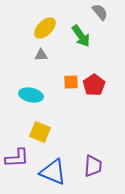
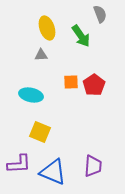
gray semicircle: moved 2 px down; rotated 18 degrees clockwise
yellow ellipse: moved 2 px right; rotated 65 degrees counterclockwise
purple L-shape: moved 2 px right, 6 px down
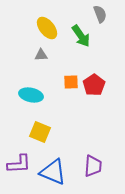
yellow ellipse: rotated 20 degrees counterclockwise
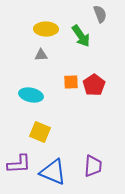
yellow ellipse: moved 1 px left, 1 px down; rotated 50 degrees counterclockwise
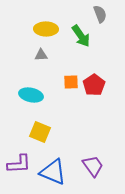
purple trapezoid: rotated 40 degrees counterclockwise
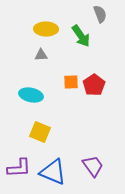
purple L-shape: moved 4 px down
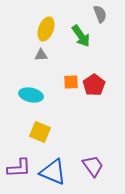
yellow ellipse: rotated 70 degrees counterclockwise
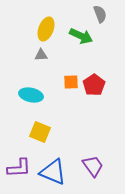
green arrow: rotated 30 degrees counterclockwise
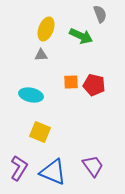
red pentagon: rotated 25 degrees counterclockwise
purple L-shape: rotated 55 degrees counterclockwise
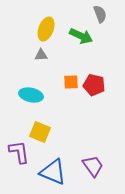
purple L-shape: moved 16 px up; rotated 40 degrees counterclockwise
